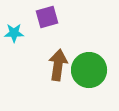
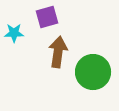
brown arrow: moved 13 px up
green circle: moved 4 px right, 2 px down
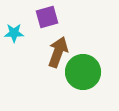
brown arrow: rotated 12 degrees clockwise
green circle: moved 10 px left
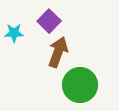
purple square: moved 2 px right, 4 px down; rotated 30 degrees counterclockwise
green circle: moved 3 px left, 13 px down
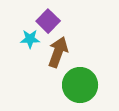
purple square: moved 1 px left
cyan star: moved 16 px right, 6 px down
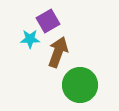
purple square: rotated 15 degrees clockwise
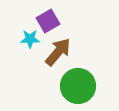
brown arrow: rotated 20 degrees clockwise
green circle: moved 2 px left, 1 px down
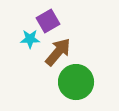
green circle: moved 2 px left, 4 px up
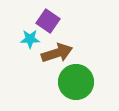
purple square: rotated 25 degrees counterclockwise
brown arrow: moved 1 px left, 1 px down; rotated 32 degrees clockwise
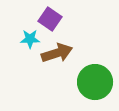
purple square: moved 2 px right, 2 px up
green circle: moved 19 px right
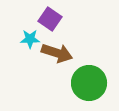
brown arrow: rotated 36 degrees clockwise
green circle: moved 6 px left, 1 px down
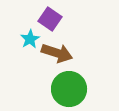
cyan star: rotated 30 degrees counterclockwise
green circle: moved 20 px left, 6 px down
